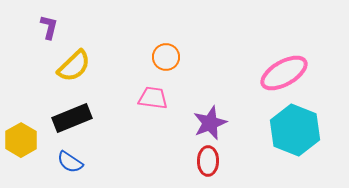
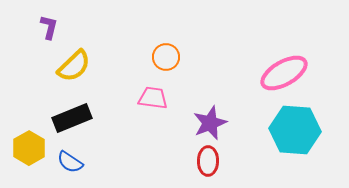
cyan hexagon: rotated 18 degrees counterclockwise
yellow hexagon: moved 8 px right, 8 px down
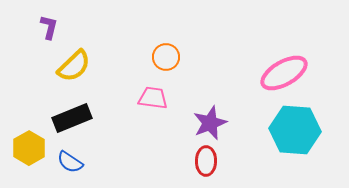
red ellipse: moved 2 px left
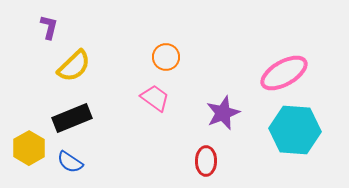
pink trapezoid: moved 2 px right; rotated 28 degrees clockwise
purple star: moved 13 px right, 10 px up
